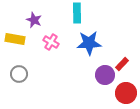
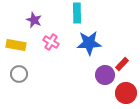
yellow rectangle: moved 1 px right, 6 px down
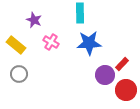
cyan rectangle: moved 3 px right
yellow rectangle: rotated 30 degrees clockwise
red circle: moved 3 px up
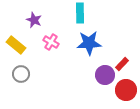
gray circle: moved 2 px right
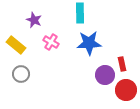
red rectangle: rotated 56 degrees counterclockwise
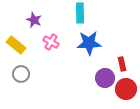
purple circle: moved 3 px down
red circle: moved 1 px up
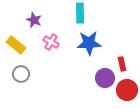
red circle: moved 1 px right, 1 px down
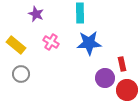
purple star: moved 2 px right, 6 px up
